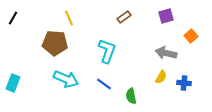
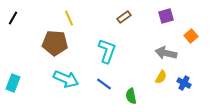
blue cross: rotated 24 degrees clockwise
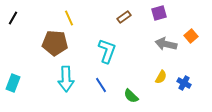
purple square: moved 7 px left, 3 px up
gray arrow: moved 9 px up
cyan arrow: rotated 65 degrees clockwise
blue line: moved 3 px left, 1 px down; rotated 21 degrees clockwise
green semicircle: rotated 35 degrees counterclockwise
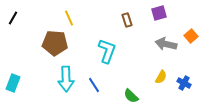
brown rectangle: moved 3 px right, 3 px down; rotated 72 degrees counterclockwise
blue line: moved 7 px left
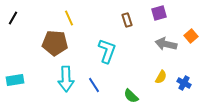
cyan rectangle: moved 2 px right, 3 px up; rotated 60 degrees clockwise
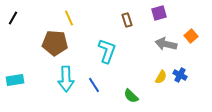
blue cross: moved 4 px left, 8 px up
